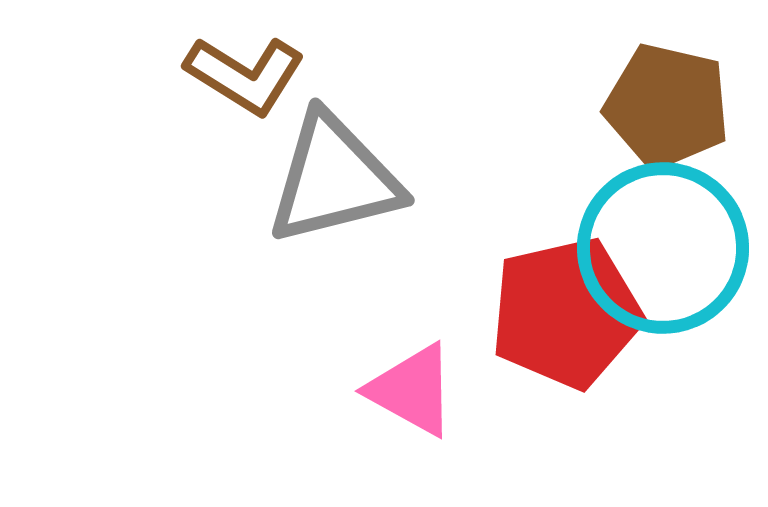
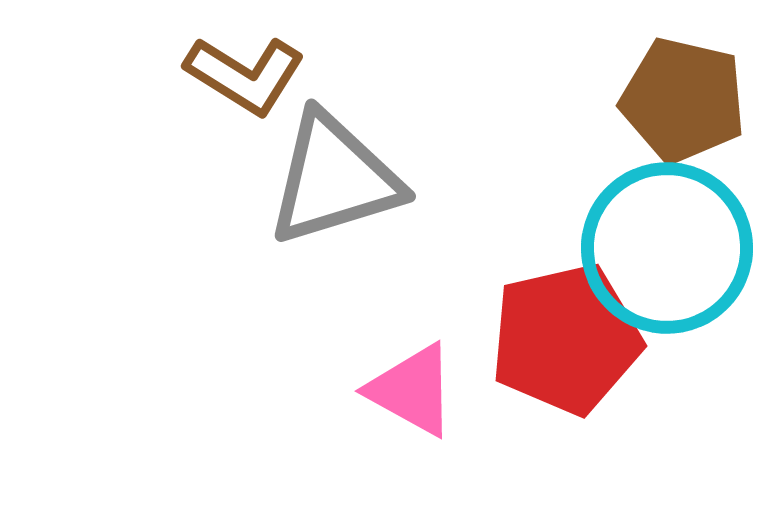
brown pentagon: moved 16 px right, 6 px up
gray triangle: rotated 3 degrees counterclockwise
cyan circle: moved 4 px right
red pentagon: moved 26 px down
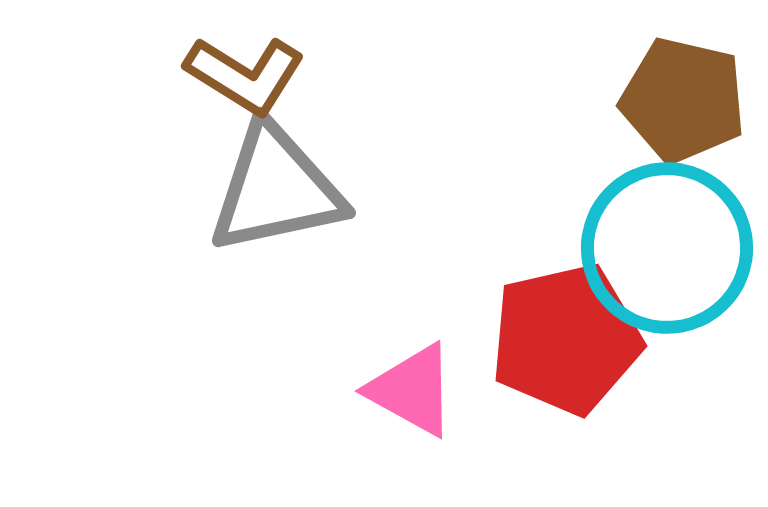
gray triangle: moved 58 px left, 10 px down; rotated 5 degrees clockwise
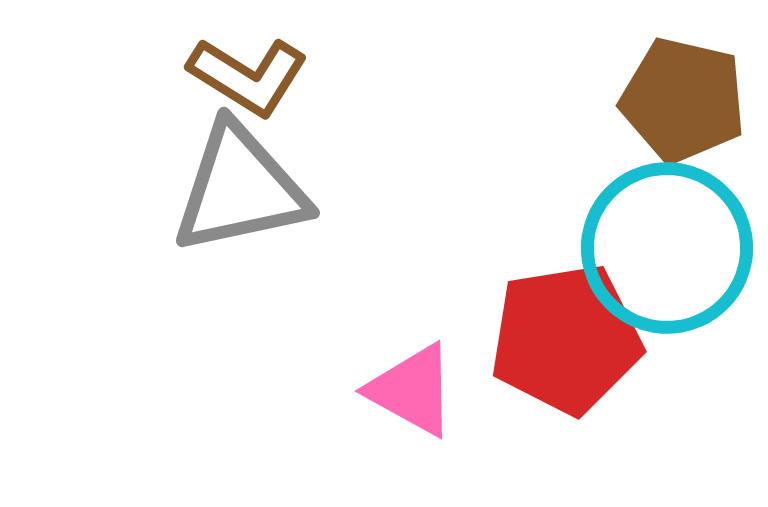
brown L-shape: moved 3 px right, 1 px down
gray triangle: moved 36 px left
red pentagon: rotated 4 degrees clockwise
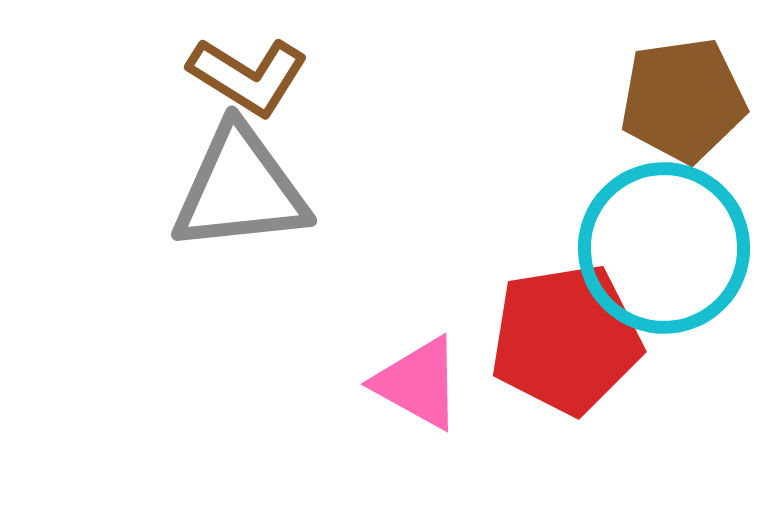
brown pentagon: rotated 21 degrees counterclockwise
gray triangle: rotated 6 degrees clockwise
cyan circle: moved 3 px left
pink triangle: moved 6 px right, 7 px up
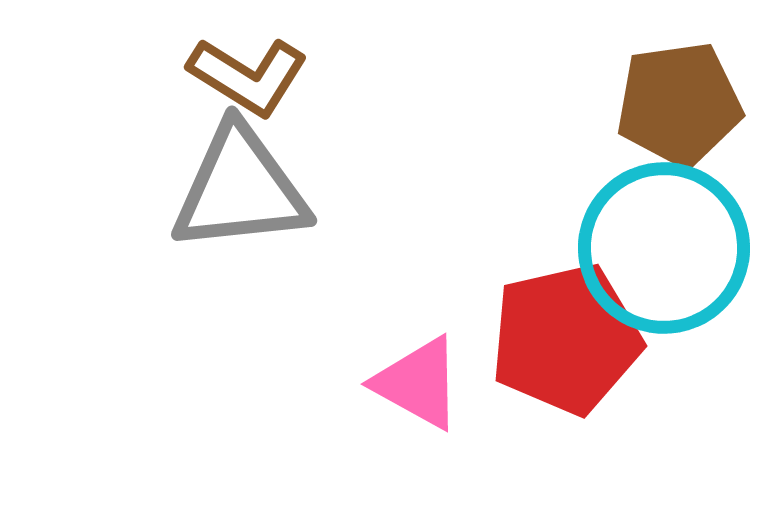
brown pentagon: moved 4 px left, 4 px down
red pentagon: rotated 4 degrees counterclockwise
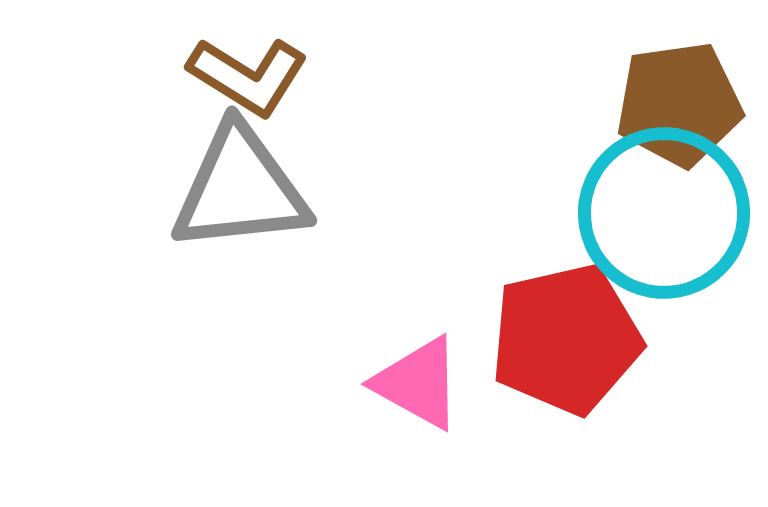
cyan circle: moved 35 px up
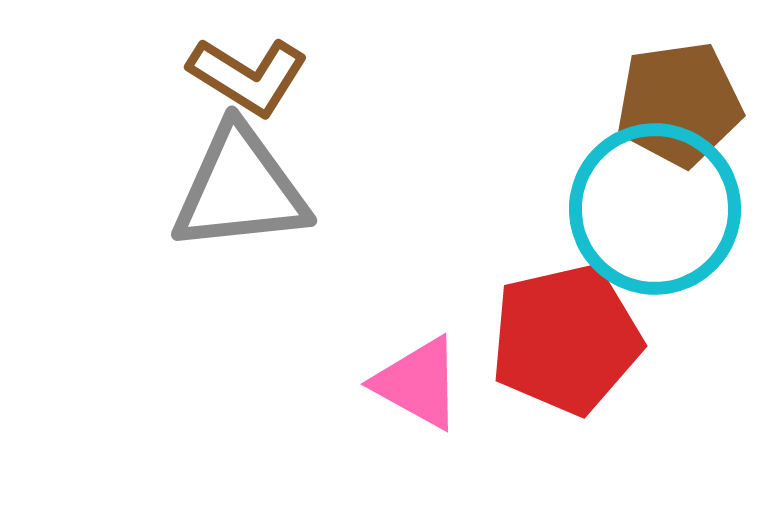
cyan circle: moved 9 px left, 4 px up
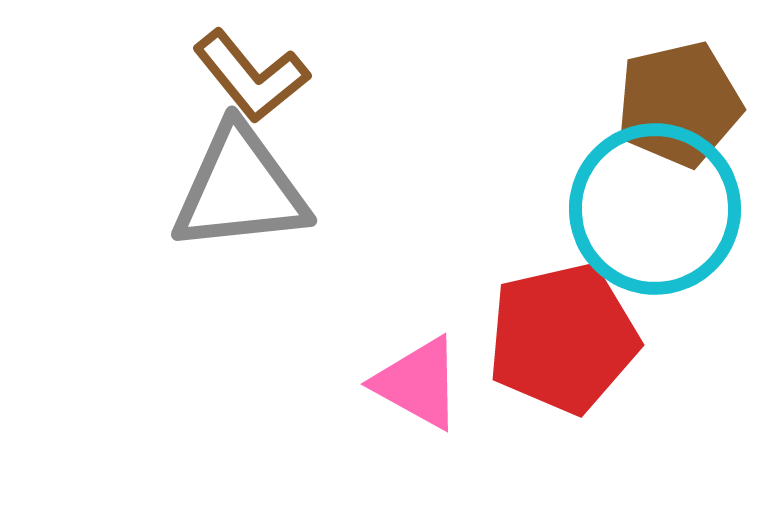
brown L-shape: moved 3 px right; rotated 19 degrees clockwise
brown pentagon: rotated 5 degrees counterclockwise
red pentagon: moved 3 px left, 1 px up
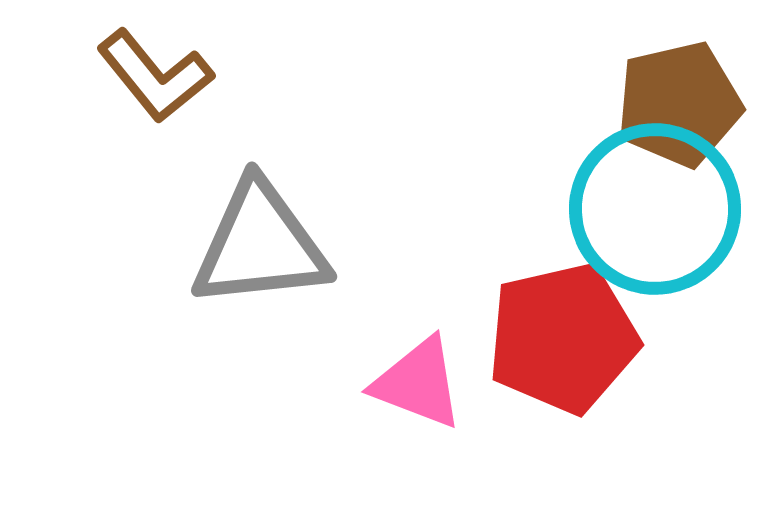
brown L-shape: moved 96 px left
gray triangle: moved 20 px right, 56 px down
pink triangle: rotated 8 degrees counterclockwise
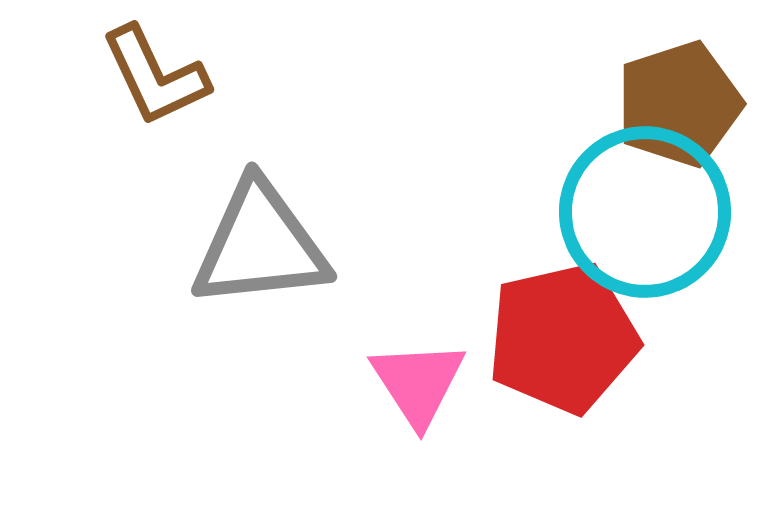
brown L-shape: rotated 14 degrees clockwise
brown pentagon: rotated 5 degrees counterclockwise
cyan circle: moved 10 px left, 3 px down
pink triangle: rotated 36 degrees clockwise
